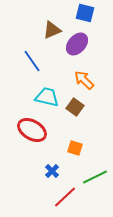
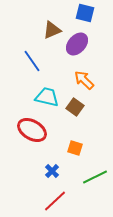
red line: moved 10 px left, 4 px down
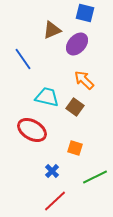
blue line: moved 9 px left, 2 px up
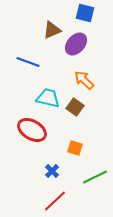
purple ellipse: moved 1 px left
blue line: moved 5 px right, 3 px down; rotated 35 degrees counterclockwise
cyan trapezoid: moved 1 px right, 1 px down
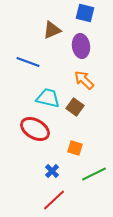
purple ellipse: moved 5 px right, 2 px down; rotated 50 degrees counterclockwise
red ellipse: moved 3 px right, 1 px up
green line: moved 1 px left, 3 px up
red line: moved 1 px left, 1 px up
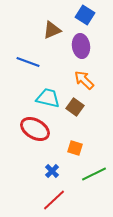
blue square: moved 2 px down; rotated 18 degrees clockwise
